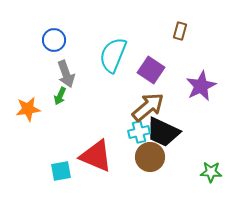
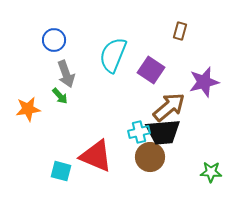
purple star: moved 3 px right, 4 px up; rotated 12 degrees clockwise
green arrow: rotated 66 degrees counterclockwise
brown arrow: moved 21 px right
black trapezoid: rotated 30 degrees counterclockwise
cyan square: rotated 25 degrees clockwise
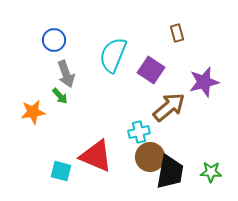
brown rectangle: moved 3 px left, 2 px down; rotated 30 degrees counterclockwise
orange star: moved 5 px right, 3 px down
black trapezoid: moved 7 px right, 40 px down; rotated 75 degrees counterclockwise
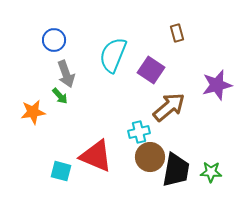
purple star: moved 13 px right, 3 px down
black trapezoid: moved 6 px right, 2 px up
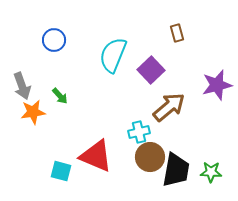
purple square: rotated 12 degrees clockwise
gray arrow: moved 44 px left, 12 px down
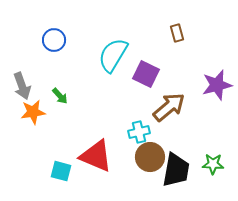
cyan semicircle: rotated 9 degrees clockwise
purple square: moved 5 px left, 4 px down; rotated 20 degrees counterclockwise
green star: moved 2 px right, 8 px up
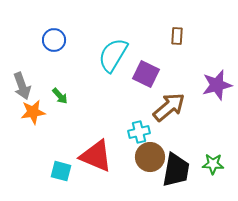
brown rectangle: moved 3 px down; rotated 18 degrees clockwise
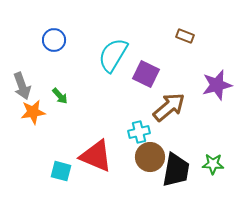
brown rectangle: moved 8 px right; rotated 72 degrees counterclockwise
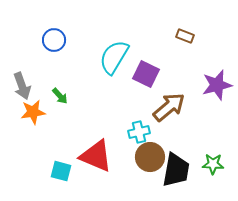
cyan semicircle: moved 1 px right, 2 px down
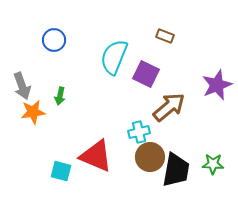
brown rectangle: moved 20 px left
cyan semicircle: rotated 9 degrees counterclockwise
purple star: rotated 8 degrees counterclockwise
green arrow: rotated 54 degrees clockwise
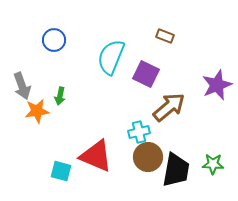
cyan semicircle: moved 3 px left
orange star: moved 4 px right, 1 px up
brown circle: moved 2 px left
